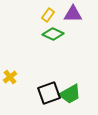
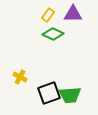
yellow cross: moved 10 px right; rotated 24 degrees counterclockwise
green trapezoid: moved 1 px down; rotated 25 degrees clockwise
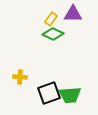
yellow rectangle: moved 3 px right, 4 px down
yellow cross: rotated 24 degrees counterclockwise
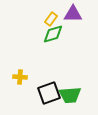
green diamond: rotated 40 degrees counterclockwise
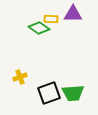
yellow rectangle: rotated 56 degrees clockwise
green diamond: moved 14 px left, 6 px up; rotated 50 degrees clockwise
yellow cross: rotated 24 degrees counterclockwise
green trapezoid: moved 3 px right, 2 px up
